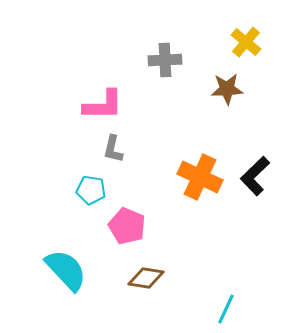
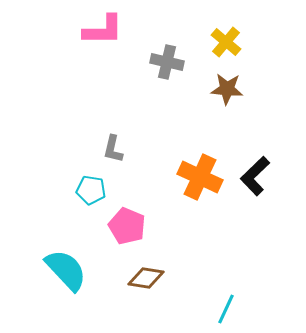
yellow cross: moved 20 px left
gray cross: moved 2 px right, 2 px down; rotated 16 degrees clockwise
brown star: rotated 8 degrees clockwise
pink L-shape: moved 75 px up
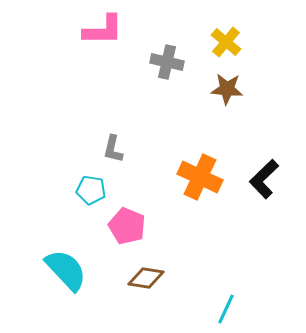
black L-shape: moved 9 px right, 3 px down
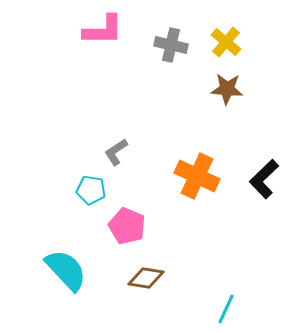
gray cross: moved 4 px right, 17 px up
gray L-shape: moved 3 px right, 3 px down; rotated 44 degrees clockwise
orange cross: moved 3 px left, 1 px up
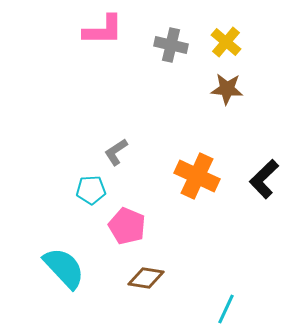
cyan pentagon: rotated 12 degrees counterclockwise
cyan semicircle: moved 2 px left, 2 px up
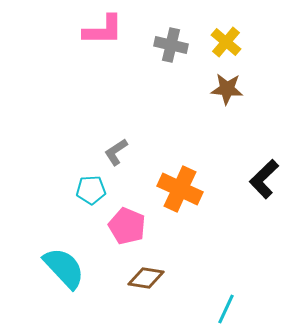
orange cross: moved 17 px left, 13 px down
